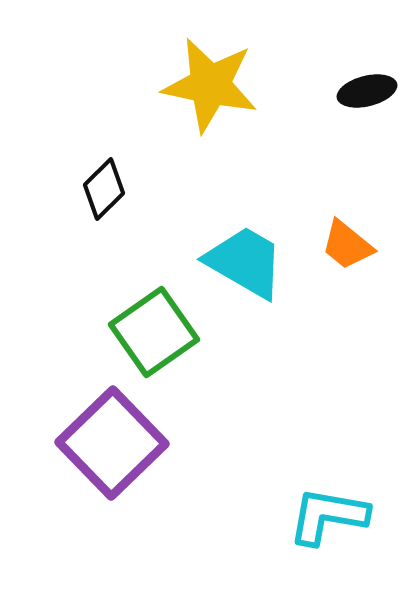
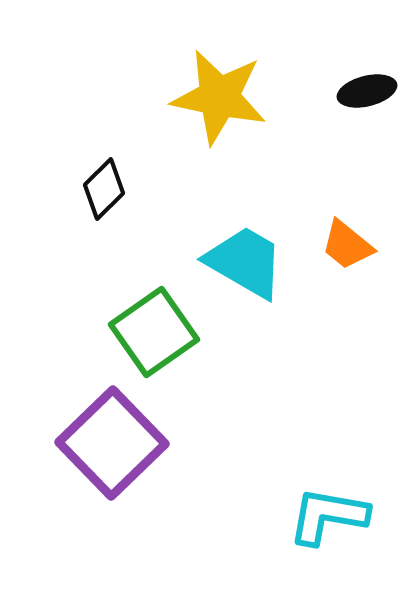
yellow star: moved 9 px right, 12 px down
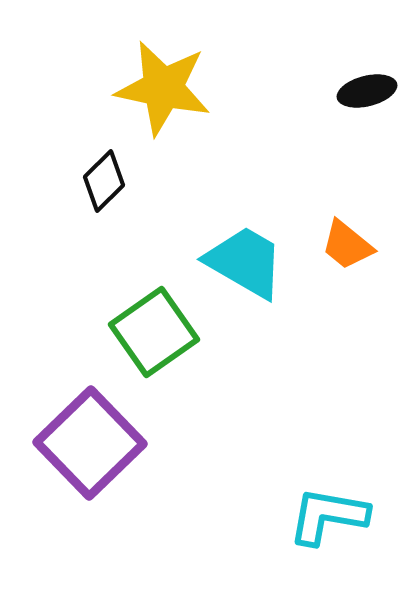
yellow star: moved 56 px left, 9 px up
black diamond: moved 8 px up
purple square: moved 22 px left
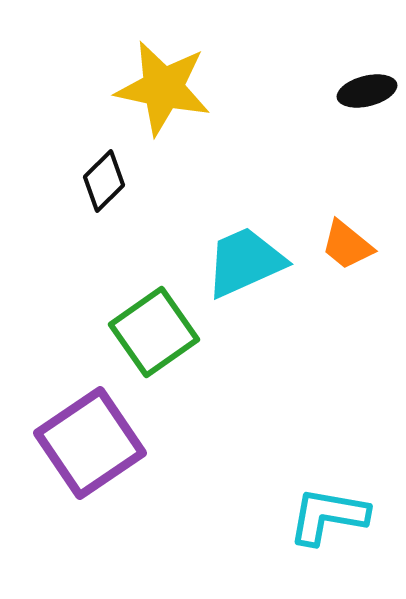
cyan trapezoid: rotated 54 degrees counterclockwise
purple square: rotated 10 degrees clockwise
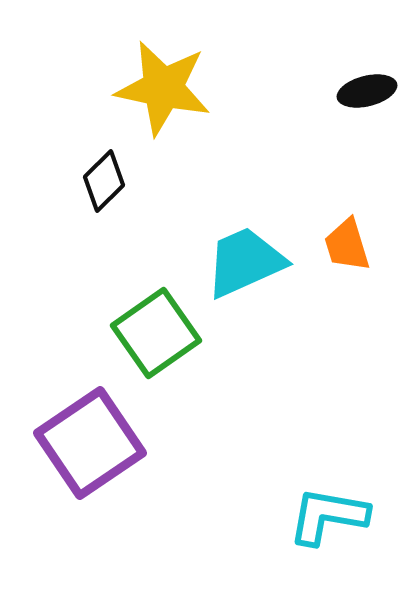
orange trapezoid: rotated 34 degrees clockwise
green square: moved 2 px right, 1 px down
